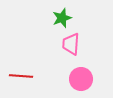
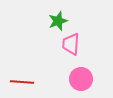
green star: moved 4 px left, 3 px down
red line: moved 1 px right, 6 px down
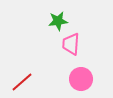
green star: rotated 12 degrees clockwise
red line: rotated 45 degrees counterclockwise
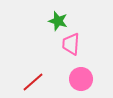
green star: rotated 24 degrees clockwise
red line: moved 11 px right
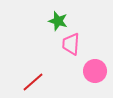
pink circle: moved 14 px right, 8 px up
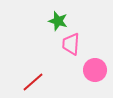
pink circle: moved 1 px up
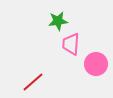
green star: rotated 24 degrees counterclockwise
pink circle: moved 1 px right, 6 px up
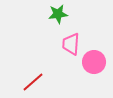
green star: moved 7 px up
pink circle: moved 2 px left, 2 px up
